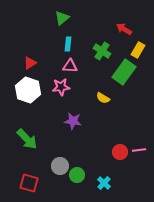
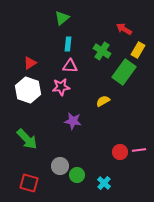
yellow semicircle: moved 3 px down; rotated 120 degrees clockwise
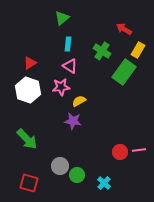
pink triangle: rotated 28 degrees clockwise
yellow semicircle: moved 24 px left
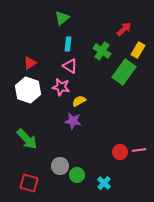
red arrow: rotated 105 degrees clockwise
pink star: rotated 18 degrees clockwise
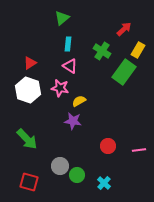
pink star: moved 1 px left, 1 px down
red circle: moved 12 px left, 6 px up
red square: moved 1 px up
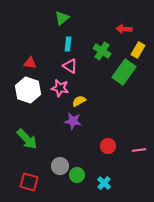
red arrow: rotated 133 degrees counterclockwise
red triangle: rotated 40 degrees clockwise
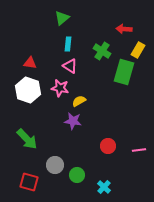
green rectangle: rotated 20 degrees counterclockwise
gray circle: moved 5 px left, 1 px up
cyan cross: moved 4 px down
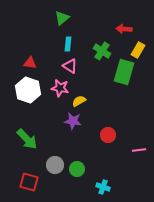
red circle: moved 11 px up
green circle: moved 6 px up
cyan cross: moved 1 px left; rotated 24 degrees counterclockwise
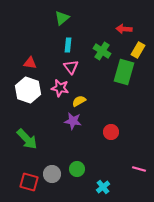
cyan rectangle: moved 1 px down
pink triangle: moved 1 px right, 1 px down; rotated 21 degrees clockwise
red circle: moved 3 px right, 3 px up
pink line: moved 19 px down; rotated 24 degrees clockwise
gray circle: moved 3 px left, 9 px down
cyan cross: rotated 32 degrees clockwise
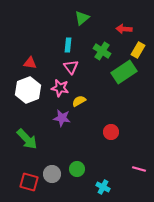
green triangle: moved 20 px right
green rectangle: rotated 40 degrees clockwise
white hexagon: rotated 20 degrees clockwise
purple star: moved 11 px left, 3 px up
cyan cross: rotated 24 degrees counterclockwise
